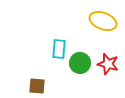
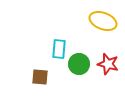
green circle: moved 1 px left, 1 px down
brown square: moved 3 px right, 9 px up
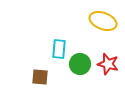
green circle: moved 1 px right
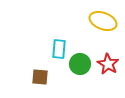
red star: rotated 15 degrees clockwise
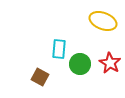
red star: moved 2 px right, 1 px up
brown square: rotated 24 degrees clockwise
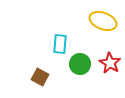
cyan rectangle: moved 1 px right, 5 px up
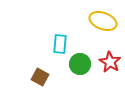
red star: moved 1 px up
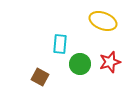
red star: rotated 25 degrees clockwise
